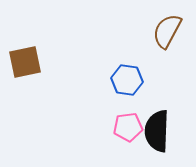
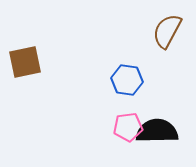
black semicircle: rotated 87 degrees clockwise
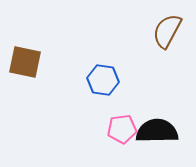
brown square: rotated 24 degrees clockwise
blue hexagon: moved 24 px left
pink pentagon: moved 6 px left, 2 px down
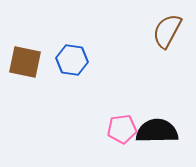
blue hexagon: moved 31 px left, 20 px up
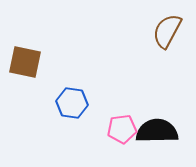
blue hexagon: moved 43 px down
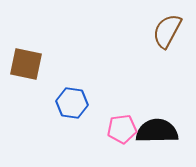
brown square: moved 1 px right, 2 px down
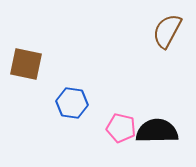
pink pentagon: moved 1 px left, 1 px up; rotated 20 degrees clockwise
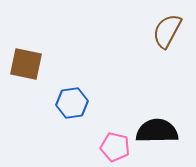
blue hexagon: rotated 16 degrees counterclockwise
pink pentagon: moved 6 px left, 19 px down
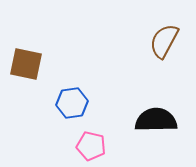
brown semicircle: moved 3 px left, 10 px down
black semicircle: moved 1 px left, 11 px up
pink pentagon: moved 24 px left, 1 px up
